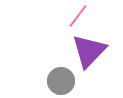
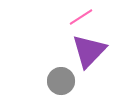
pink line: moved 3 px right, 1 px down; rotated 20 degrees clockwise
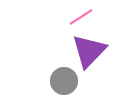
gray circle: moved 3 px right
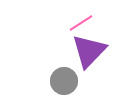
pink line: moved 6 px down
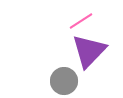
pink line: moved 2 px up
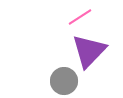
pink line: moved 1 px left, 4 px up
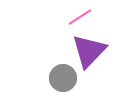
gray circle: moved 1 px left, 3 px up
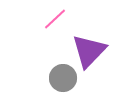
pink line: moved 25 px left, 2 px down; rotated 10 degrees counterclockwise
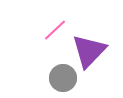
pink line: moved 11 px down
